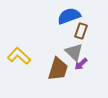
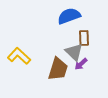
brown rectangle: moved 3 px right, 7 px down; rotated 21 degrees counterclockwise
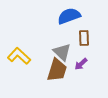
gray triangle: moved 12 px left
brown trapezoid: moved 1 px left, 1 px down
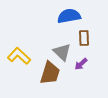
blue semicircle: rotated 10 degrees clockwise
brown trapezoid: moved 7 px left, 3 px down
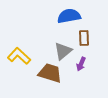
gray triangle: moved 1 px right, 1 px up; rotated 36 degrees clockwise
purple arrow: rotated 24 degrees counterclockwise
brown trapezoid: rotated 90 degrees counterclockwise
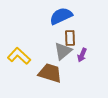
blue semicircle: moved 8 px left; rotated 15 degrees counterclockwise
brown rectangle: moved 14 px left
purple arrow: moved 1 px right, 9 px up
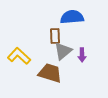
blue semicircle: moved 11 px right, 1 px down; rotated 20 degrees clockwise
brown rectangle: moved 15 px left, 2 px up
purple arrow: rotated 24 degrees counterclockwise
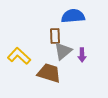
blue semicircle: moved 1 px right, 1 px up
brown trapezoid: moved 1 px left
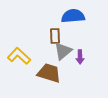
purple arrow: moved 2 px left, 2 px down
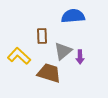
brown rectangle: moved 13 px left
